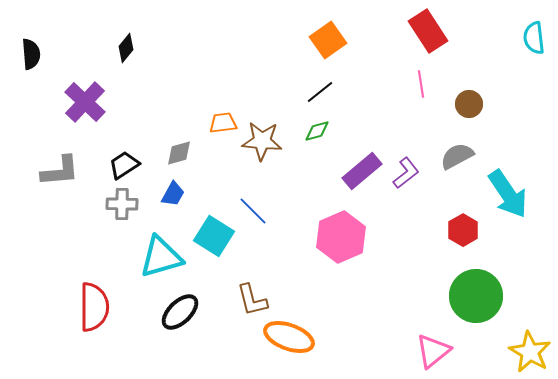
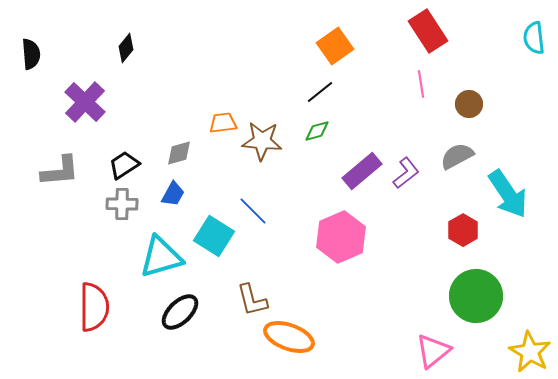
orange square: moved 7 px right, 6 px down
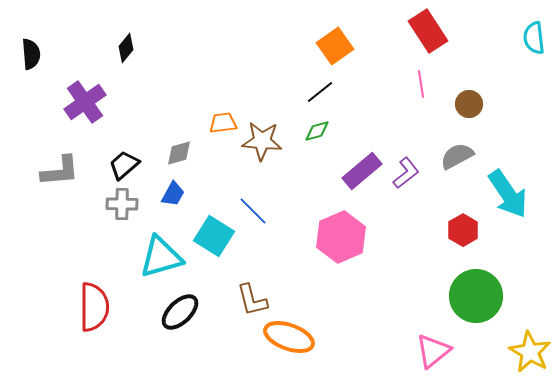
purple cross: rotated 12 degrees clockwise
black trapezoid: rotated 8 degrees counterclockwise
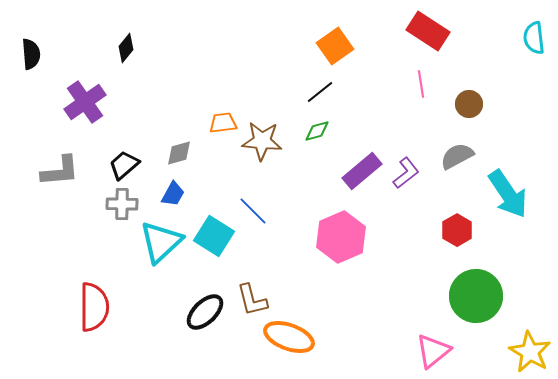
red rectangle: rotated 24 degrees counterclockwise
red hexagon: moved 6 px left
cyan triangle: moved 15 px up; rotated 27 degrees counterclockwise
black ellipse: moved 25 px right
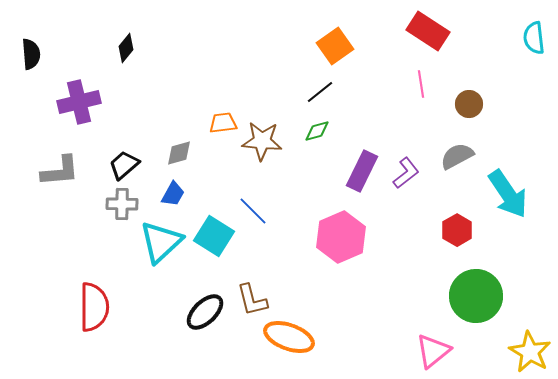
purple cross: moved 6 px left; rotated 21 degrees clockwise
purple rectangle: rotated 24 degrees counterclockwise
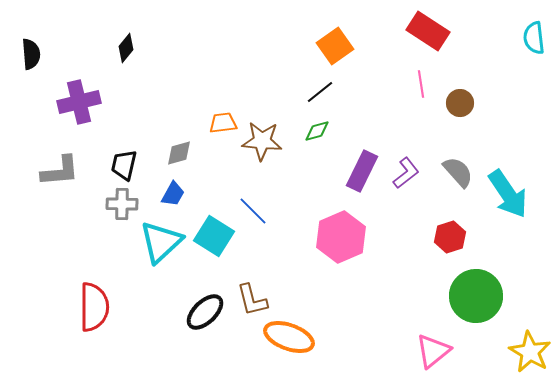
brown circle: moved 9 px left, 1 px up
gray semicircle: moved 1 px right, 16 px down; rotated 76 degrees clockwise
black trapezoid: rotated 36 degrees counterclockwise
red hexagon: moved 7 px left, 7 px down; rotated 12 degrees clockwise
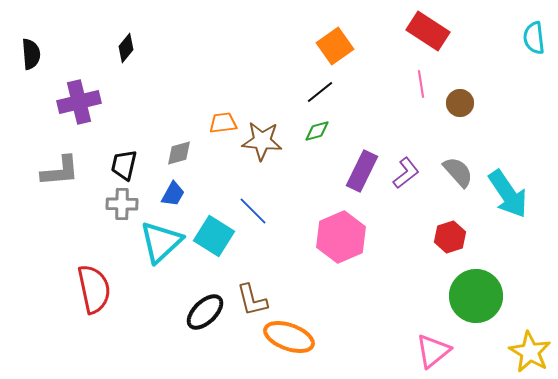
red semicircle: moved 18 px up; rotated 12 degrees counterclockwise
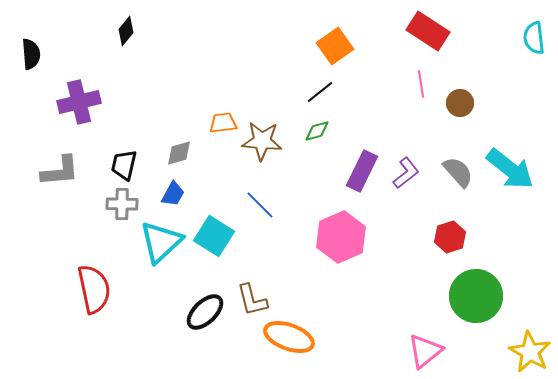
black diamond: moved 17 px up
cyan arrow: moved 2 px right, 25 px up; rotated 18 degrees counterclockwise
blue line: moved 7 px right, 6 px up
pink triangle: moved 8 px left
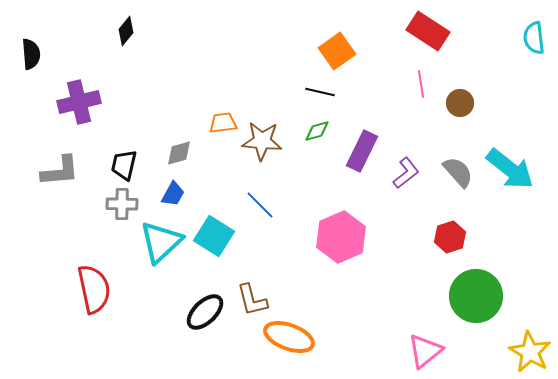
orange square: moved 2 px right, 5 px down
black line: rotated 52 degrees clockwise
purple rectangle: moved 20 px up
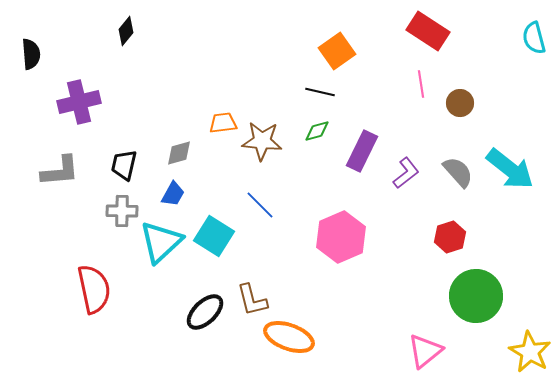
cyan semicircle: rotated 8 degrees counterclockwise
gray cross: moved 7 px down
